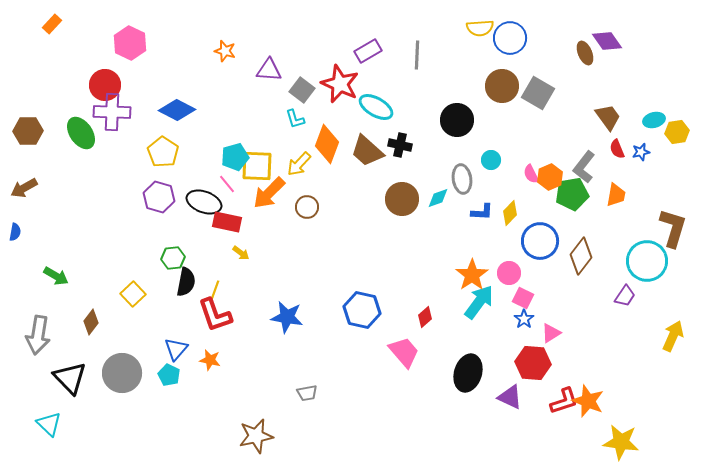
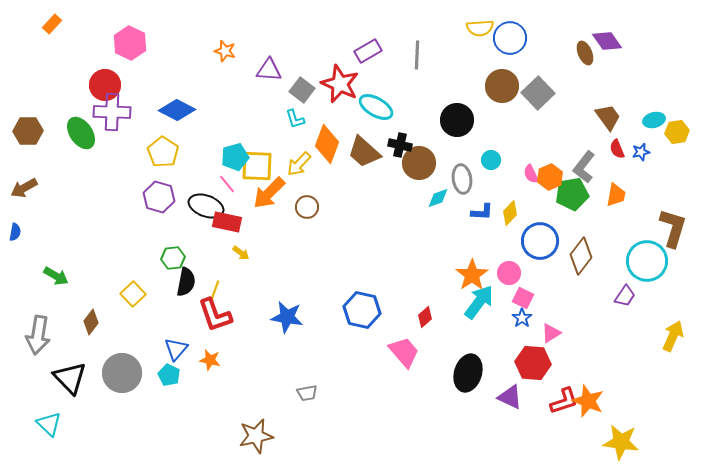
gray square at (538, 93): rotated 16 degrees clockwise
brown trapezoid at (367, 151): moved 3 px left, 1 px down
brown circle at (402, 199): moved 17 px right, 36 px up
black ellipse at (204, 202): moved 2 px right, 4 px down
blue star at (524, 319): moved 2 px left, 1 px up
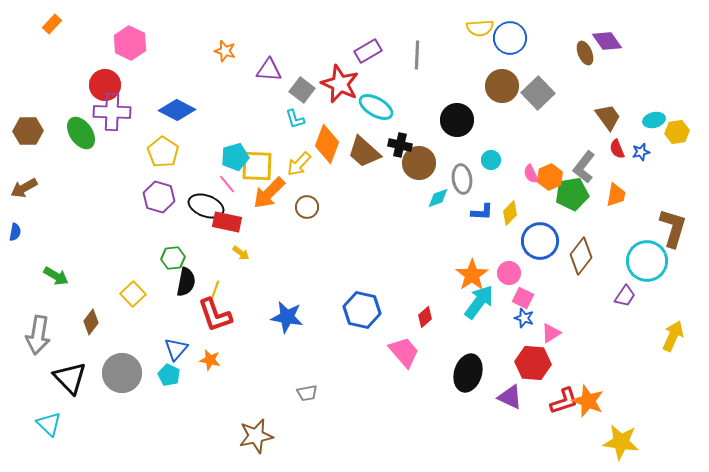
blue star at (522, 318): moved 2 px right; rotated 18 degrees counterclockwise
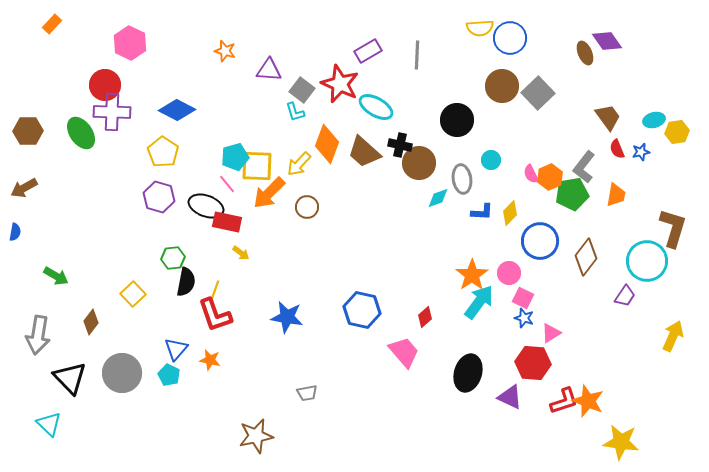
cyan L-shape at (295, 119): moved 7 px up
brown diamond at (581, 256): moved 5 px right, 1 px down
